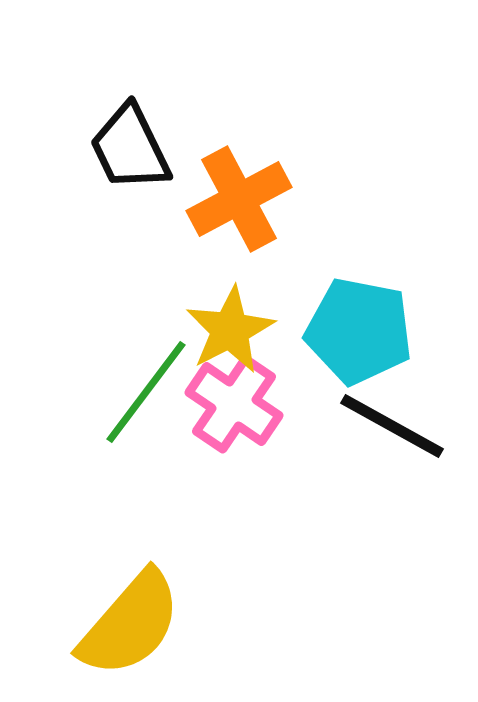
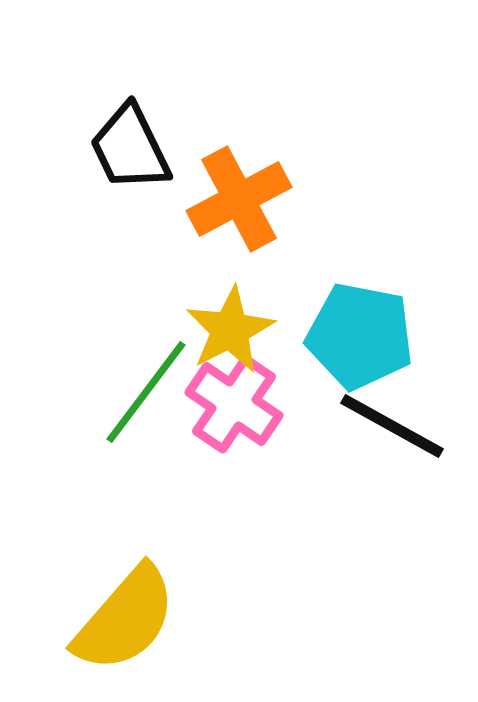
cyan pentagon: moved 1 px right, 5 px down
yellow semicircle: moved 5 px left, 5 px up
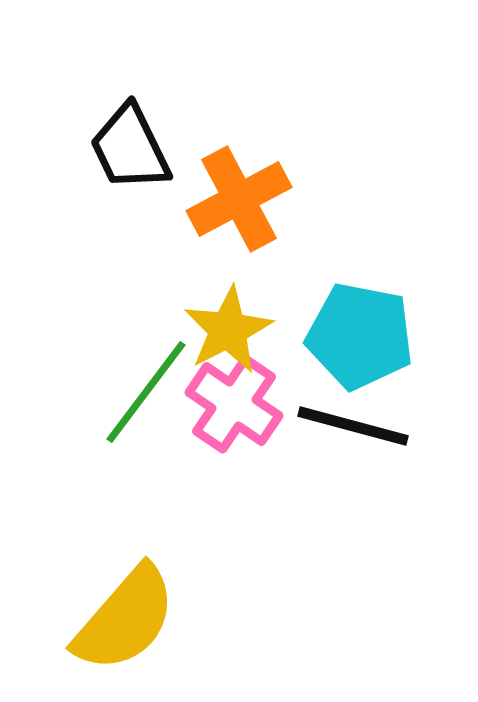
yellow star: moved 2 px left
black line: moved 39 px left; rotated 14 degrees counterclockwise
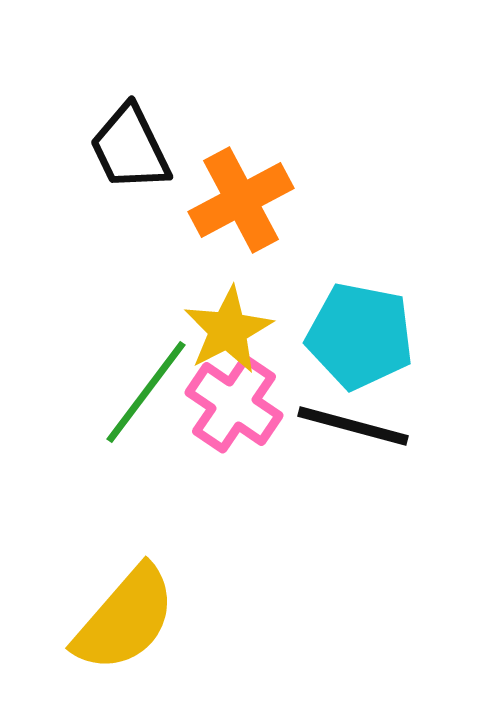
orange cross: moved 2 px right, 1 px down
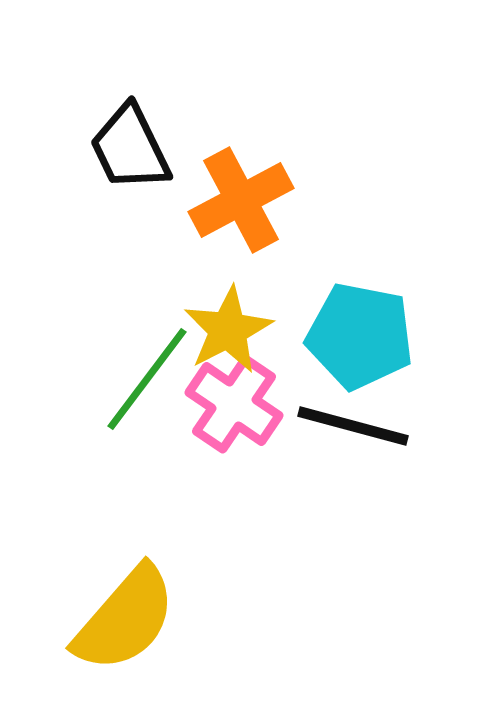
green line: moved 1 px right, 13 px up
